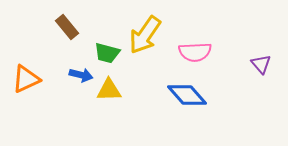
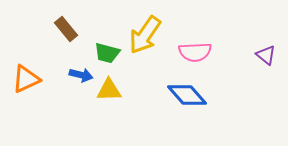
brown rectangle: moved 1 px left, 2 px down
purple triangle: moved 5 px right, 9 px up; rotated 10 degrees counterclockwise
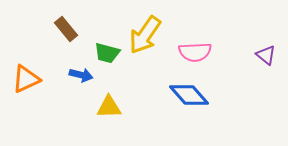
yellow triangle: moved 17 px down
blue diamond: moved 2 px right
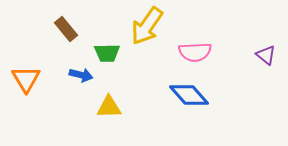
yellow arrow: moved 2 px right, 9 px up
green trapezoid: rotated 16 degrees counterclockwise
orange triangle: rotated 36 degrees counterclockwise
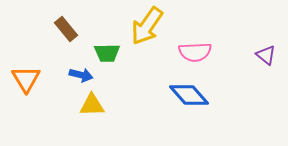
yellow triangle: moved 17 px left, 2 px up
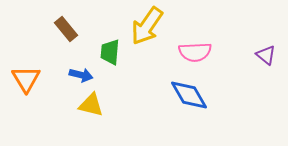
green trapezoid: moved 3 px right, 1 px up; rotated 96 degrees clockwise
blue diamond: rotated 12 degrees clockwise
yellow triangle: moved 1 px left; rotated 16 degrees clockwise
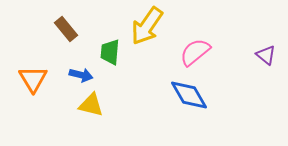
pink semicircle: rotated 144 degrees clockwise
orange triangle: moved 7 px right
